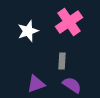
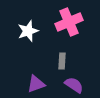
pink cross: rotated 12 degrees clockwise
purple semicircle: moved 2 px right
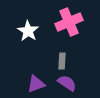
white star: rotated 20 degrees counterclockwise
purple semicircle: moved 7 px left, 2 px up
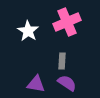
pink cross: moved 2 px left
purple triangle: rotated 30 degrees clockwise
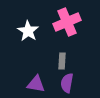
purple semicircle: rotated 114 degrees counterclockwise
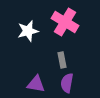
pink cross: moved 2 px left; rotated 36 degrees counterclockwise
white star: rotated 25 degrees clockwise
gray rectangle: moved 1 px up; rotated 14 degrees counterclockwise
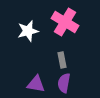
purple semicircle: moved 3 px left
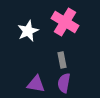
white star: rotated 10 degrees counterclockwise
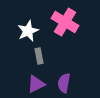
gray rectangle: moved 23 px left, 4 px up
purple triangle: rotated 36 degrees counterclockwise
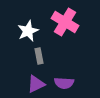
purple semicircle: rotated 96 degrees counterclockwise
